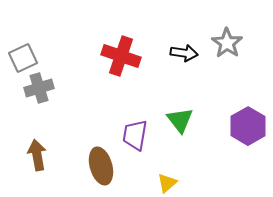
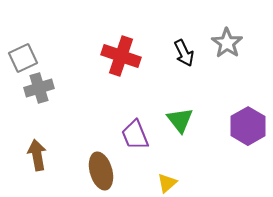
black arrow: rotated 56 degrees clockwise
purple trapezoid: rotated 32 degrees counterclockwise
brown ellipse: moved 5 px down
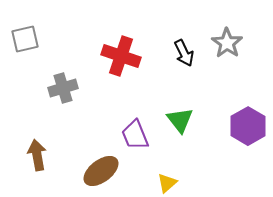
gray square: moved 2 px right, 19 px up; rotated 12 degrees clockwise
gray cross: moved 24 px right
brown ellipse: rotated 69 degrees clockwise
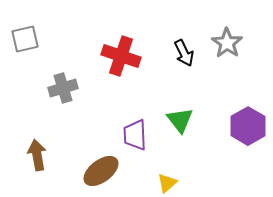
purple trapezoid: rotated 20 degrees clockwise
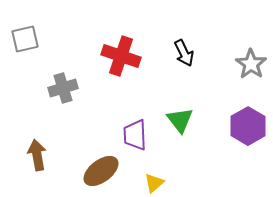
gray star: moved 24 px right, 21 px down
yellow triangle: moved 13 px left
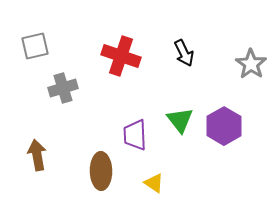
gray square: moved 10 px right, 7 px down
purple hexagon: moved 24 px left
brown ellipse: rotated 54 degrees counterclockwise
yellow triangle: rotated 45 degrees counterclockwise
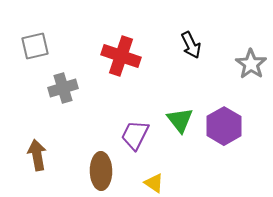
black arrow: moved 7 px right, 8 px up
purple trapezoid: rotated 28 degrees clockwise
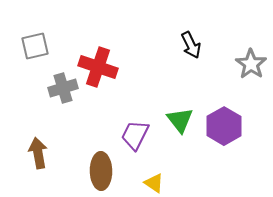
red cross: moved 23 px left, 11 px down
brown arrow: moved 1 px right, 2 px up
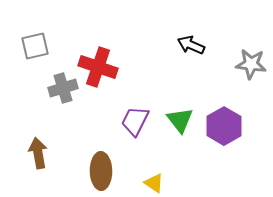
black arrow: rotated 140 degrees clockwise
gray star: rotated 28 degrees counterclockwise
purple trapezoid: moved 14 px up
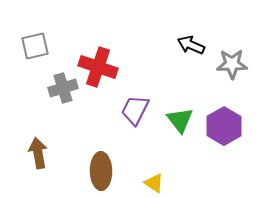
gray star: moved 19 px left; rotated 8 degrees counterclockwise
purple trapezoid: moved 11 px up
